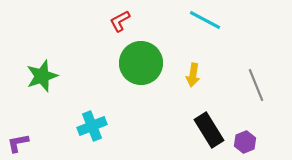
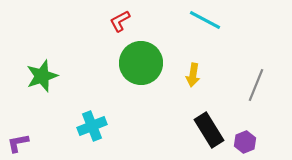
gray line: rotated 44 degrees clockwise
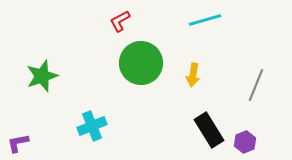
cyan line: rotated 44 degrees counterclockwise
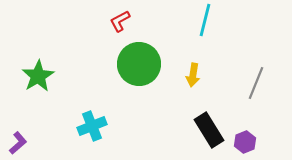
cyan line: rotated 60 degrees counterclockwise
green circle: moved 2 px left, 1 px down
green star: moved 4 px left; rotated 12 degrees counterclockwise
gray line: moved 2 px up
purple L-shape: rotated 150 degrees clockwise
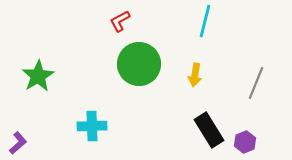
cyan line: moved 1 px down
yellow arrow: moved 2 px right
cyan cross: rotated 20 degrees clockwise
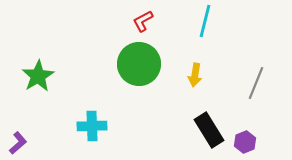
red L-shape: moved 23 px right
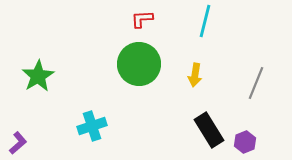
red L-shape: moved 1 px left, 2 px up; rotated 25 degrees clockwise
cyan cross: rotated 16 degrees counterclockwise
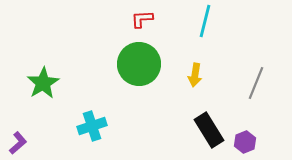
green star: moved 5 px right, 7 px down
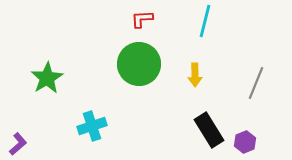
yellow arrow: rotated 10 degrees counterclockwise
green star: moved 4 px right, 5 px up
purple L-shape: moved 1 px down
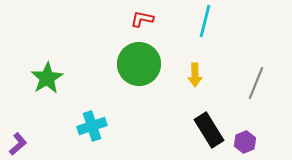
red L-shape: rotated 15 degrees clockwise
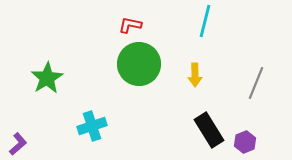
red L-shape: moved 12 px left, 6 px down
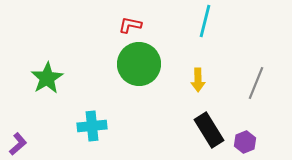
yellow arrow: moved 3 px right, 5 px down
cyan cross: rotated 12 degrees clockwise
